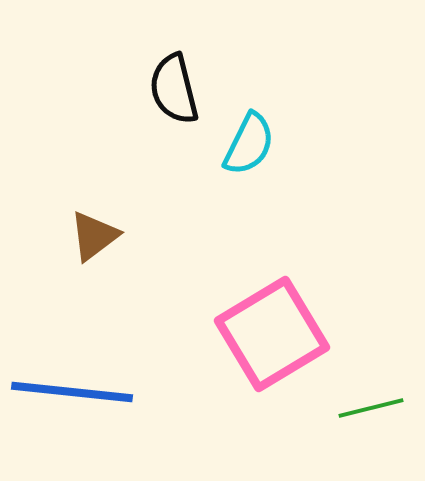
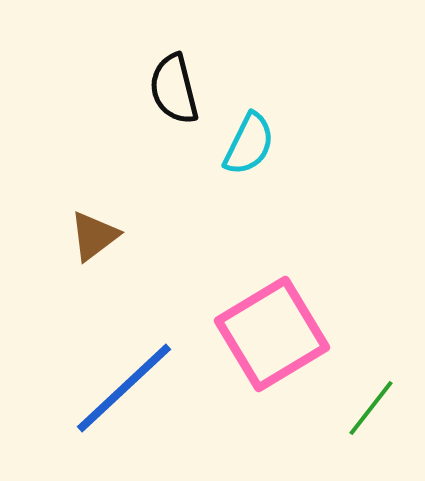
blue line: moved 52 px right, 4 px up; rotated 49 degrees counterclockwise
green line: rotated 38 degrees counterclockwise
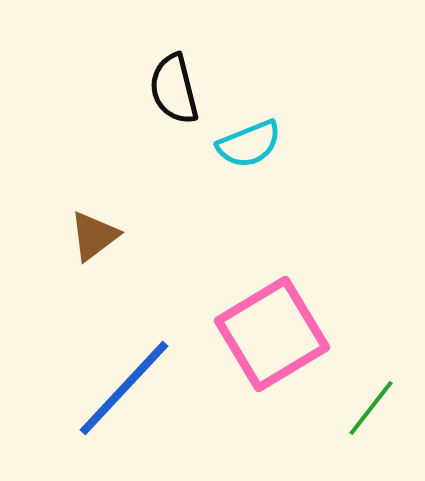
cyan semicircle: rotated 42 degrees clockwise
blue line: rotated 4 degrees counterclockwise
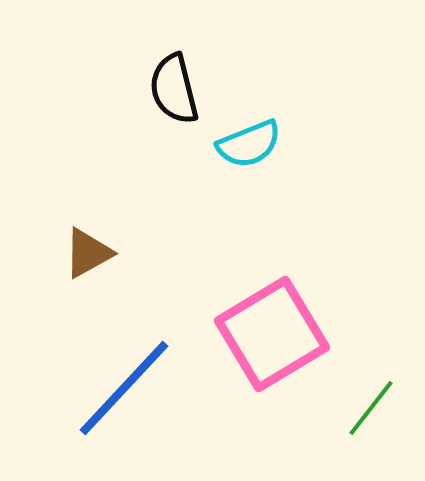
brown triangle: moved 6 px left, 17 px down; rotated 8 degrees clockwise
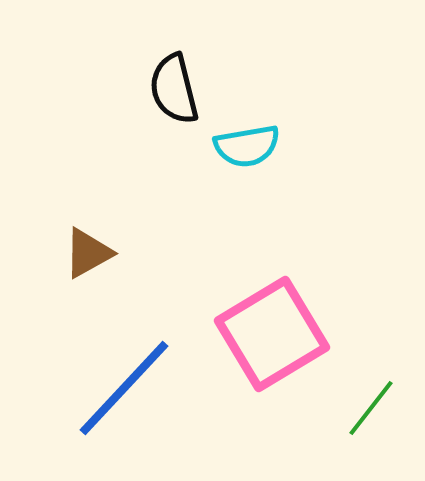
cyan semicircle: moved 2 px left, 2 px down; rotated 12 degrees clockwise
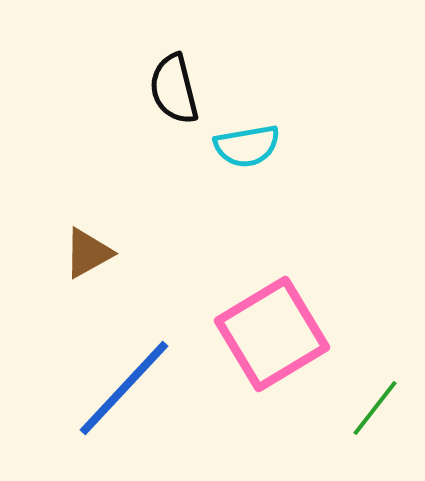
green line: moved 4 px right
